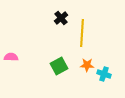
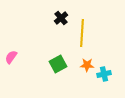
pink semicircle: rotated 56 degrees counterclockwise
green square: moved 1 px left, 2 px up
cyan cross: rotated 32 degrees counterclockwise
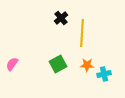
pink semicircle: moved 1 px right, 7 px down
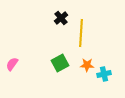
yellow line: moved 1 px left
green square: moved 2 px right, 1 px up
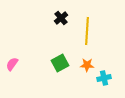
yellow line: moved 6 px right, 2 px up
cyan cross: moved 4 px down
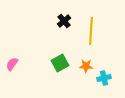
black cross: moved 3 px right, 3 px down
yellow line: moved 4 px right
orange star: moved 1 px left, 1 px down
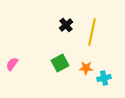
black cross: moved 2 px right, 4 px down
yellow line: moved 1 px right, 1 px down; rotated 8 degrees clockwise
orange star: moved 2 px down
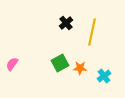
black cross: moved 2 px up
orange star: moved 6 px left
cyan cross: moved 2 px up; rotated 24 degrees counterclockwise
